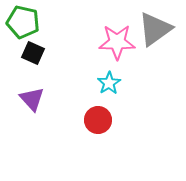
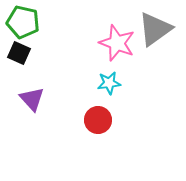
pink star: moved 1 px down; rotated 21 degrees clockwise
black square: moved 14 px left
cyan star: rotated 25 degrees clockwise
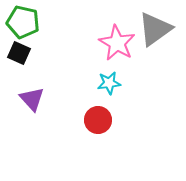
pink star: rotated 9 degrees clockwise
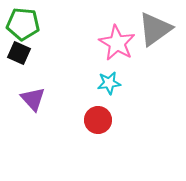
green pentagon: moved 2 px down; rotated 8 degrees counterclockwise
purple triangle: moved 1 px right
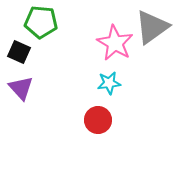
green pentagon: moved 18 px right, 2 px up
gray triangle: moved 3 px left, 2 px up
pink star: moved 2 px left
black square: moved 1 px up
purple triangle: moved 12 px left, 11 px up
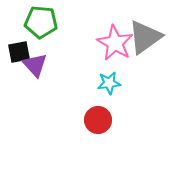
gray triangle: moved 7 px left, 10 px down
black square: rotated 35 degrees counterclockwise
purple triangle: moved 14 px right, 23 px up
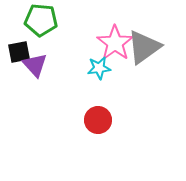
green pentagon: moved 2 px up
gray triangle: moved 1 px left, 10 px down
pink star: rotated 6 degrees clockwise
cyan star: moved 10 px left, 15 px up
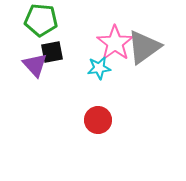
black square: moved 33 px right
